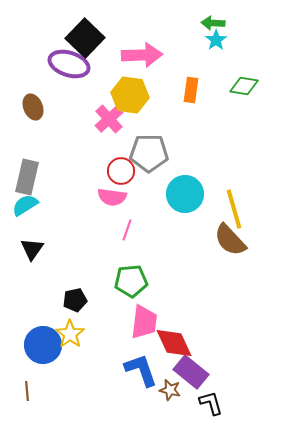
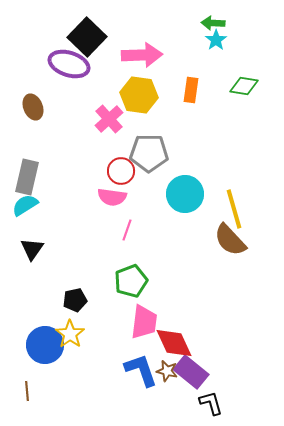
black square: moved 2 px right, 1 px up
yellow hexagon: moved 9 px right
green pentagon: rotated 16 degrees counterclockwise
blue circle: moved 2 px right
brown star: moved 3 px left, 19 px up
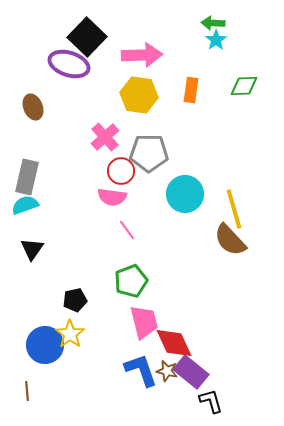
green diamond: rotated 12 degrees counterclockwise
pink cross: moved 4 px left, 18 px down
cyan semicircle: rotated 12 degrees clockwise
pink line: rotated 55 degrees counterclockwise
pink trapezoid: rotated 21 degrees counterclockwise
black L-shape: moved 2 px up
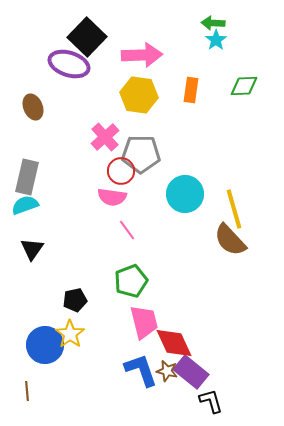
gray pentagon: moved 8 px left, 1 px down
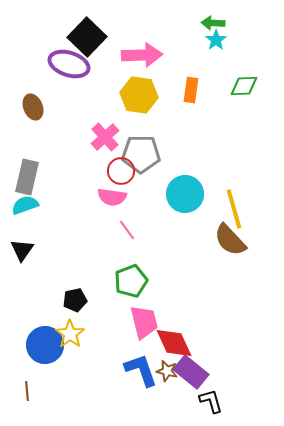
black triangle: moved 10 px left, 1 px down
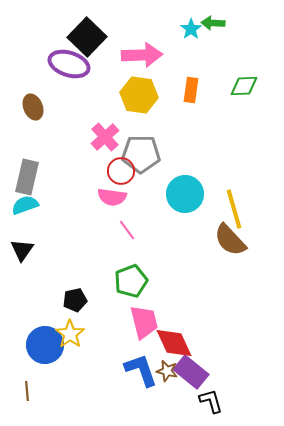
cyan star: moved 25 px left, 11 px up
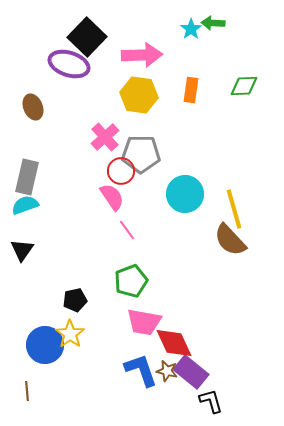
pink semicircle: rotated 132 degrees counterclockwise
pink trapezoid: rotated 114 degrees clockwise
